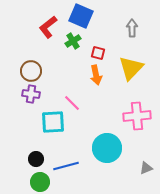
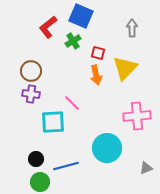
yellow triangle: moved 6 px left
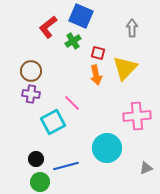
cyan square: rotated 25 degrees counterclockwise
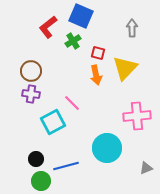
green circle: moved 1 px right, 1 px up
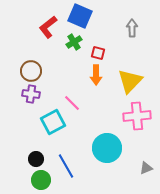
blue square: moved 1 px left
green cross: moved 1 px right, 1 px down
yellow triangle: moved 5 px right, 13 px down
orange arrow: rotated 12 degrees clockwise
blue line: rotated 75 degrees clockwise
green circle: moved 1 px up
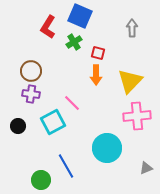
red L-shape: rotated 20 degrees counterclockwise
black circle: moved 18 px left, 33 px up
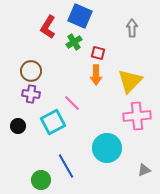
gray triangle: moved 2 px left, 2 px down
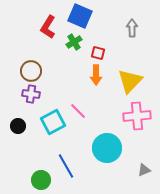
pink line: moved 6 px right, 8 px down
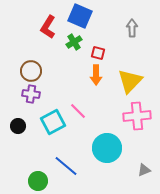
blue line: rotated 20 degrees counterclockwise
green circle: moved 3 px left, 1 px down
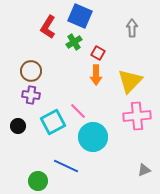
red square: rotated 16 degrees clockwise
purple cross: moved 1 px down
cyan circle: moved 14 px left, 11 px up
blue line: rotated 15 degrees counterclockwise
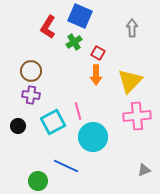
pink line: rotated 30 degrees clockwise
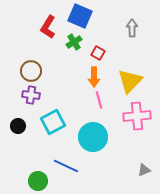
orange arrow: moved 2 px left, 2 px down
pink line: moved 21 px right, 11 px up
